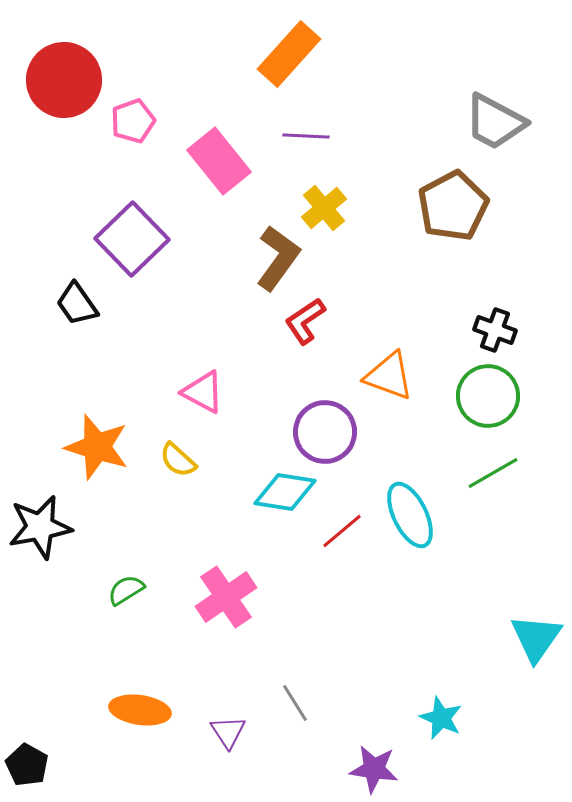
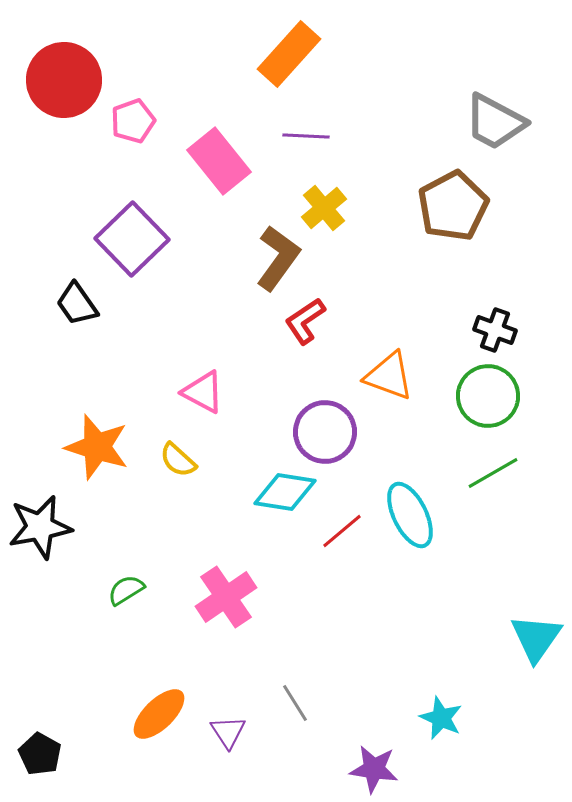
orange ellipse: moved 19 px right, 4 px down; rotated 52 degrees counterclockwise
black pentagon: moved 13 px right, 11 px up
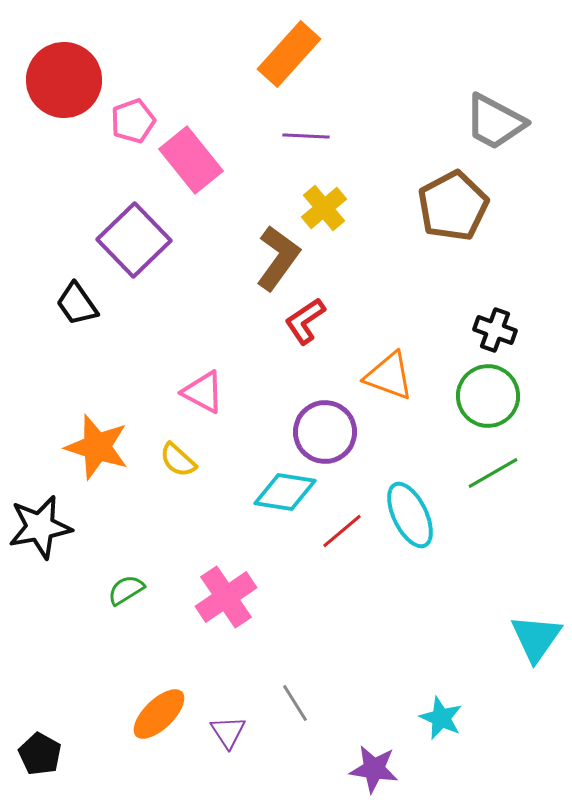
pink rectangle: moved 28 px left, 1 px up
purple square: moved 2 px right, 1 px down
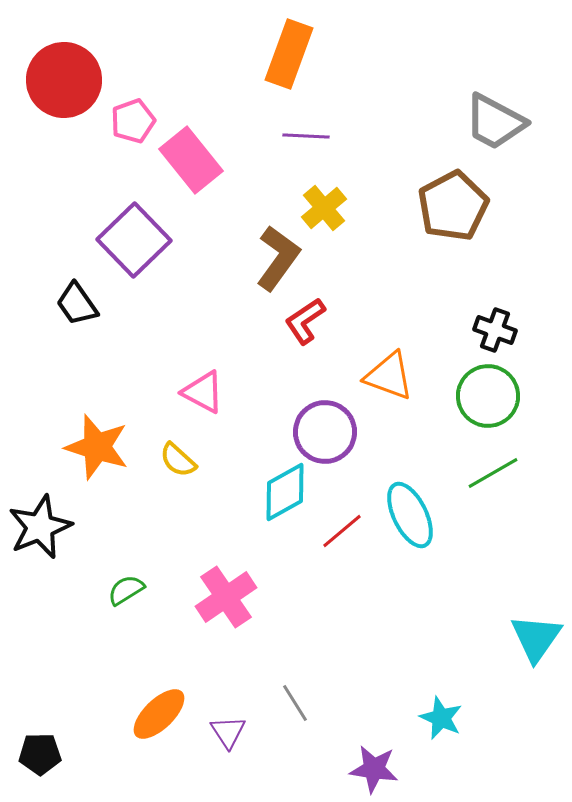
orange rectangle: rotated 22 degrees counterclockwise
cyan diamond: rotated 38 degrees counterclockwise
black star: rotated 12 degrees counterclockwise
black pentagon: rotated 30 degrees counterclockwise
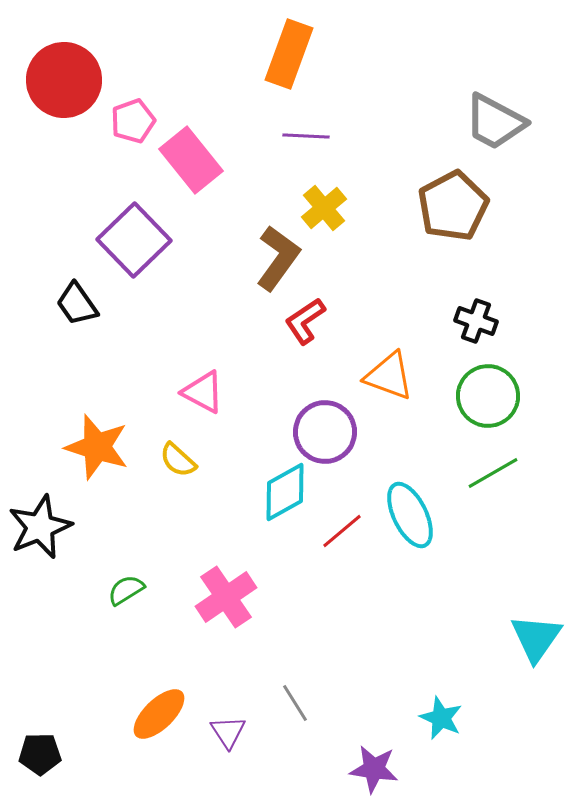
black cross: moved 19 px left, 9 px up
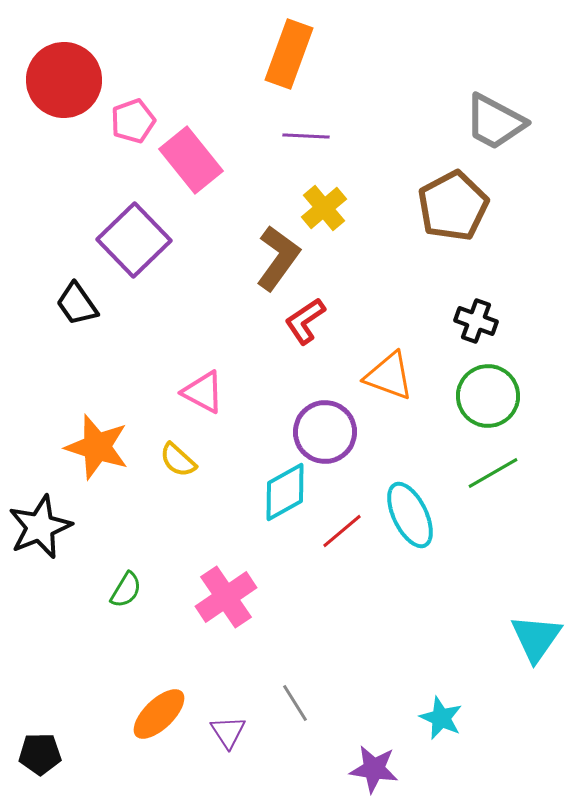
green semicircle: rotated 153 degrees clockwise
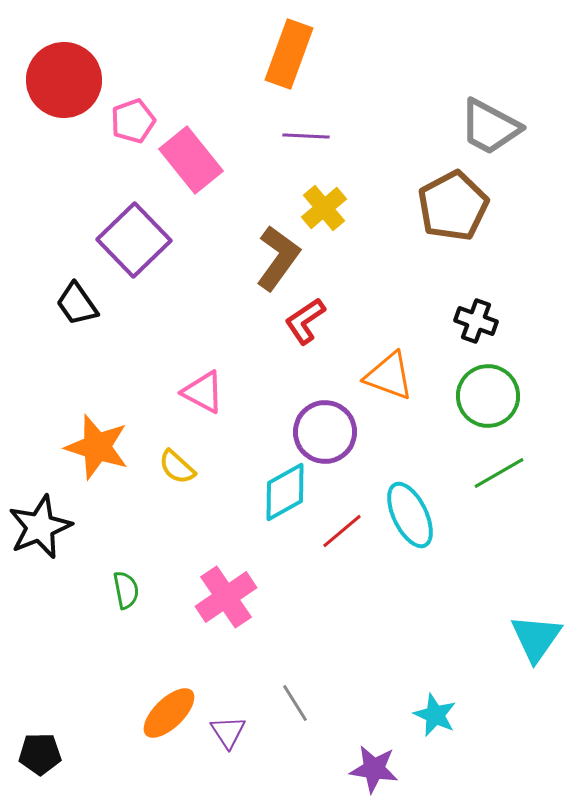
gray trapezoid: moved 5 px left, 5 px down
yellow semicircle: moved 1 px left, 7 px down
green line: moved 6 px right
green semicircle: rotated 42 degrees counterclockwise
orange ellipse: moved 10 px right, 1 px up
cyan star: moved 6 px left, 3 px up
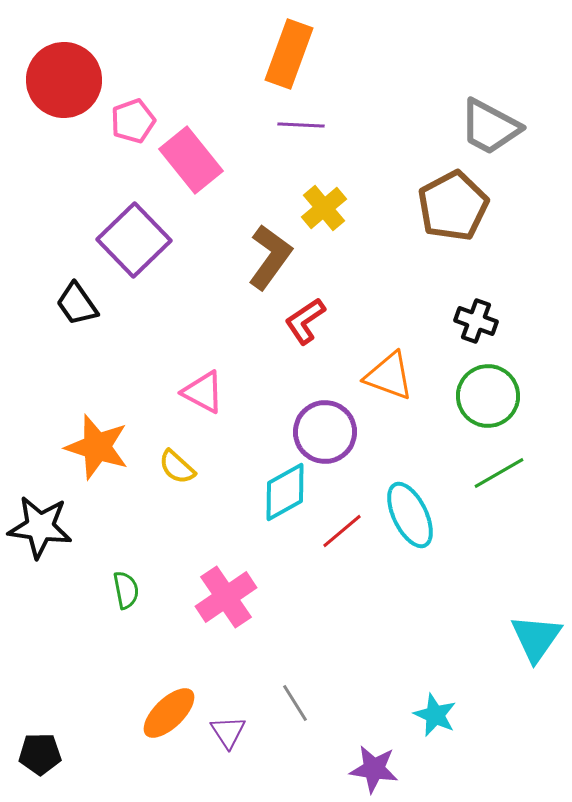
purple line: moved 5 px left, 11 px up
brown L-shape: moved 8 px left, 1 px up
black star: rotated 30 degrees clockwise
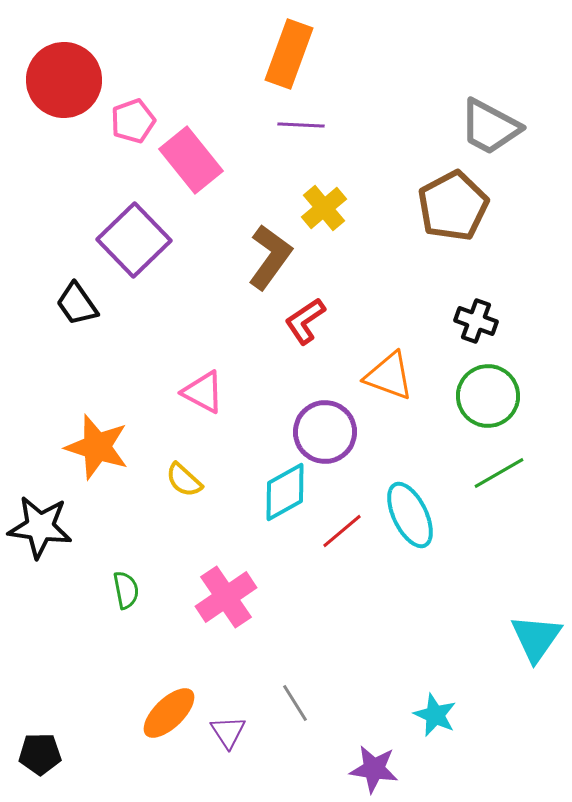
yellow semicircle: moved 7 px right, 13 px down
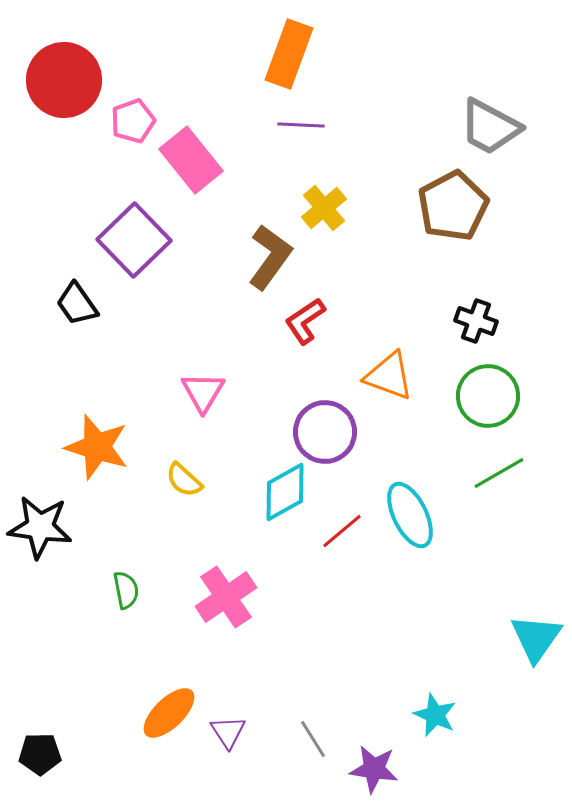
pink triangle: rotated 33 degrees clockwise
gray line: moved 18 px right, 36 px down
